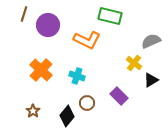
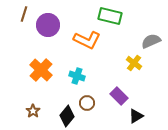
black triangle: moved 15 px left, 36 px down
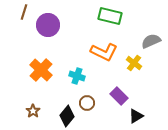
brown line: moved 2 px up
orange L-shape: moved 17 px right, 12 px down
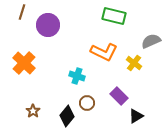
brown line: moved 2 px left
green rectangle: moved 4 px right
orange cross: moved 17 px left, 7 px up
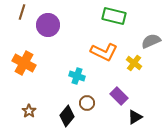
orange cross: rotated 15 degrees counterclockwise
brown star: moved 4 px left
black triangle: moved 1 px left, 1 px down
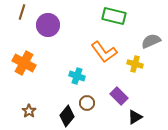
orange L-shape: rotated 28 degrees clockwise
yellow cross: moved 1 px right, 1 px down; rotated 21 degrees counterclockwise
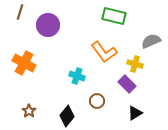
brown line: moved 2 px left
purple rectangle: moved 8 px right, 12 px up
brown circle: moved 10 px right, 2 px up
black triangle: moved 4 px up
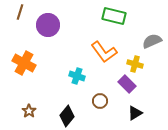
gray semicircle: moved 1 px right
brown circle: moved 3 px right
